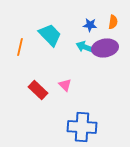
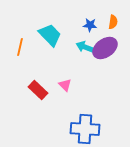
purple ellipse: rotated 25 degrees counterclockwise
blue cross: moved 3 px right, 2 px down
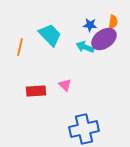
purple ellipse: moved 1 px left, 9 px up
red rectangle: moved 2 px left, 1 px down; rotated 48 degrees counterclockwise
blue cross: moved 1 px left; rotated 16 degrees counterclockwise
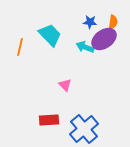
blue star: moved 3 px up
red rectangle: moved 13 px right, 29 px down
blue cross: rotated 28 degrees counterclockwise
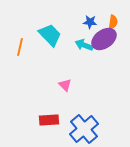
cyan arrow: moved 1 px left, 2 px up
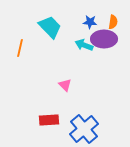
cyan trapezoid: moved 8 px up
purple ellipse: rotated 35 degrees clockwise
orange line: moved 1 px down
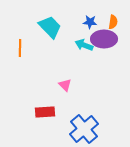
orange line: rotated 12 degrees counterclockwise
red rectangle: moved 4 px left, 8 px up
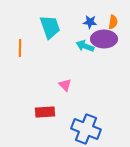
cyan trapezoid: rotated 25 degrees clockwise
cyan arrow: moved 1 px right, 1 px down
blue cross: moved 2 px right; rotated 28 degrees counterclockwise
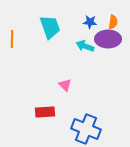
purple ellipse: moved 4 px right
orange line: moved 8 px left, 9 px up
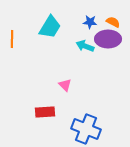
orange semicircle: rotated 72 degrees counterclockwise
cyan trapezoid: rotated 50 degrees clockwise
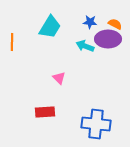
orange semicircle: moved 2 px right, 2 px down
orange line: moved 3 px down
pink triangle: moved 6 px left, 7 px up
blue cross: moved 10 px right, 5 px up; rotated 16 degrees counterclockwise
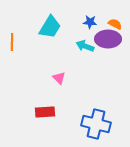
blue cross: rotated 8 degrees clockwise
